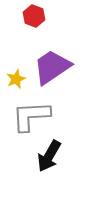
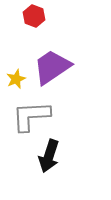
black arrow: rotated 12 degrees counterclockwise
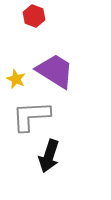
purple trapezoid: moved 3 px right, 4 px down; rotated 66 degrees clockwise
yellow star: rotated 24 degrees counterclockwise
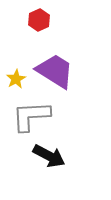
red hexagon: moved 5 px right, 4 px down; rotated 15 degrees clockwise
yellow star: rotated 18 degrees clockwise
black arrow: rotated 80 degrees counterclockwise
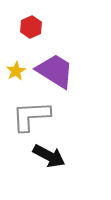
red hexagon: moved 8 px left, 7 px down
yellow star: moved 8 px up
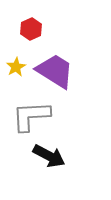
red hexagon: moved 2 px down
yellow star: moved 4 px up
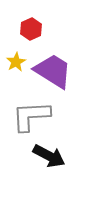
yellow star: moved 5 px up
purple trapezoid: moved 2 px left
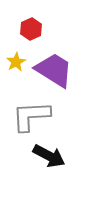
purple trapezoid: moved 1 px right, 1 px up
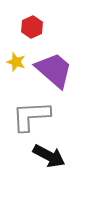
red hexagon: moved 1 px right, 2 px up
yellow star: rotated 24 degrees counterclockwise
purple trapezoid: rotated 9 degrees clockwise
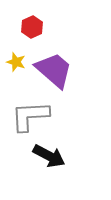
gray L-shape: moved 1 px left
